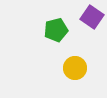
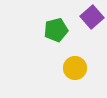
purple square: rotated 15 degrees clockwise
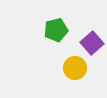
purple square: moved 26 px down
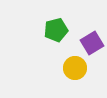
purple square: rotated 10 degrees clockwise
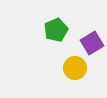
green pentagon: rotated 10 degrees counterclockwise
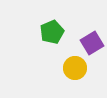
green pentagon: moved 4 px left, 2 px down
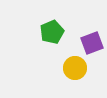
purple square: rotated 10 degrees clockwise
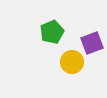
yellow circle: moved 3 px left, 6 px up
